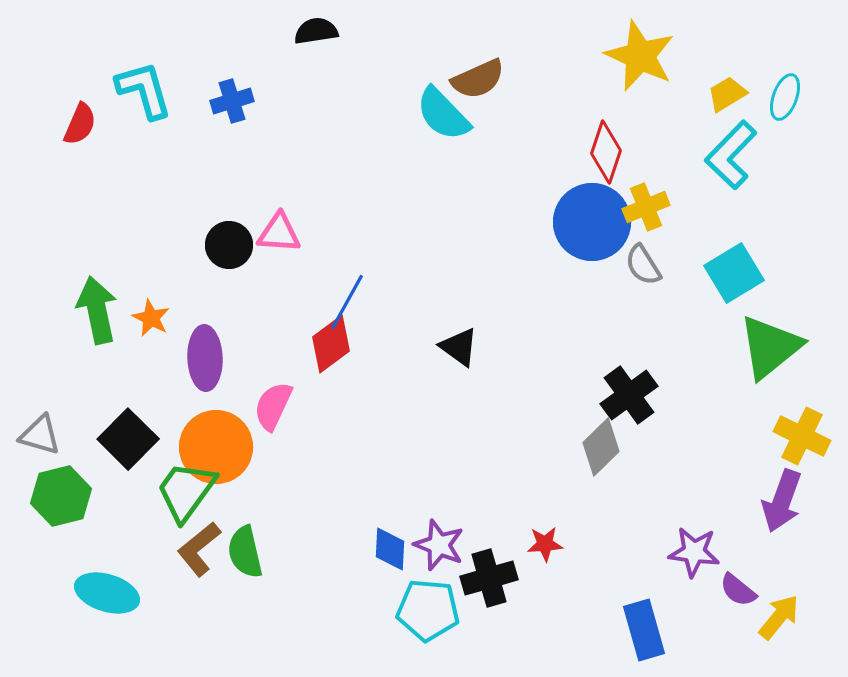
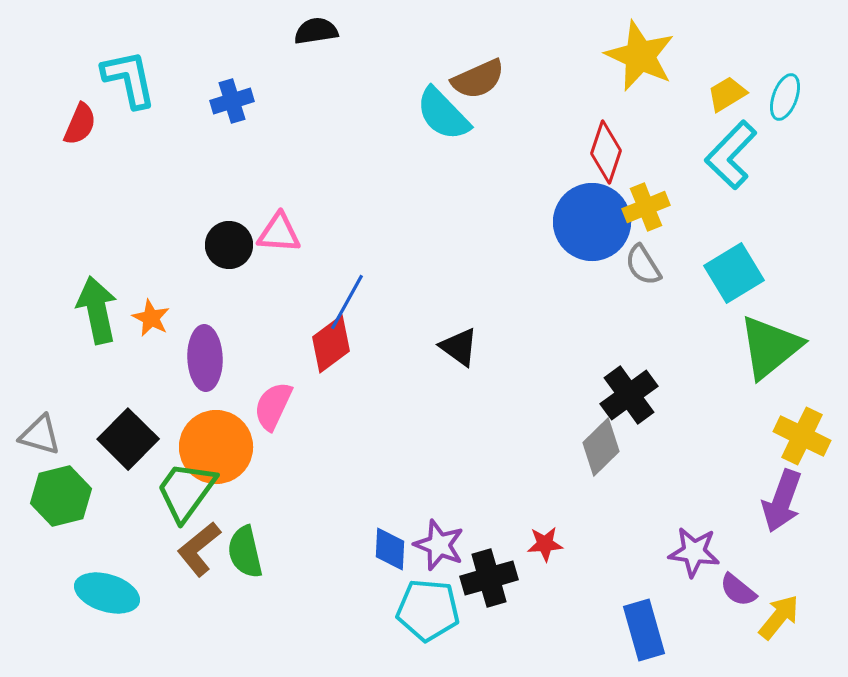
cyan L-shape at (144, 90): moved 15 px left, 11 px up; rotated 4 degrees clockwise
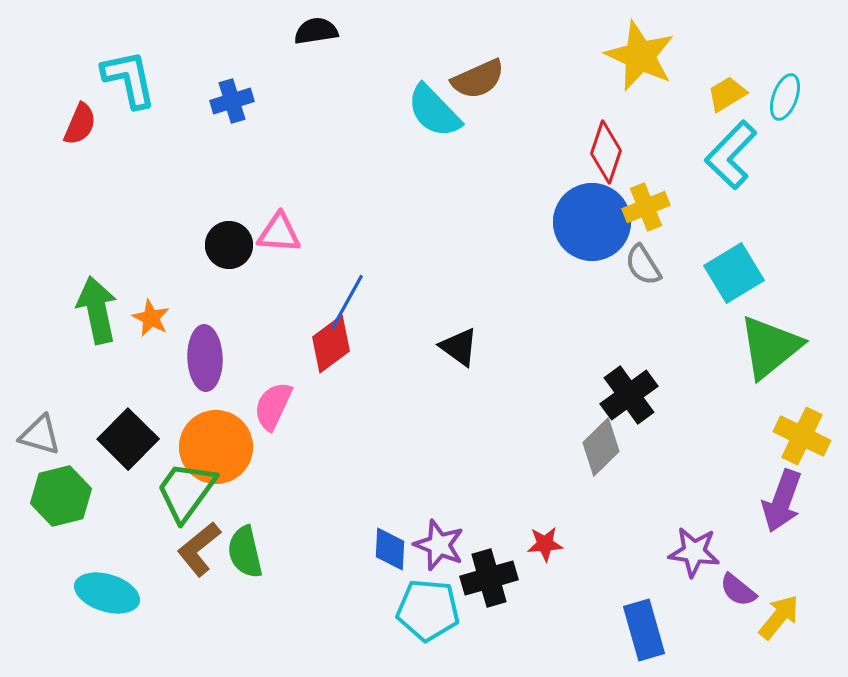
cyan semicircle at (443, 114): moved 9 px left, 3 px up
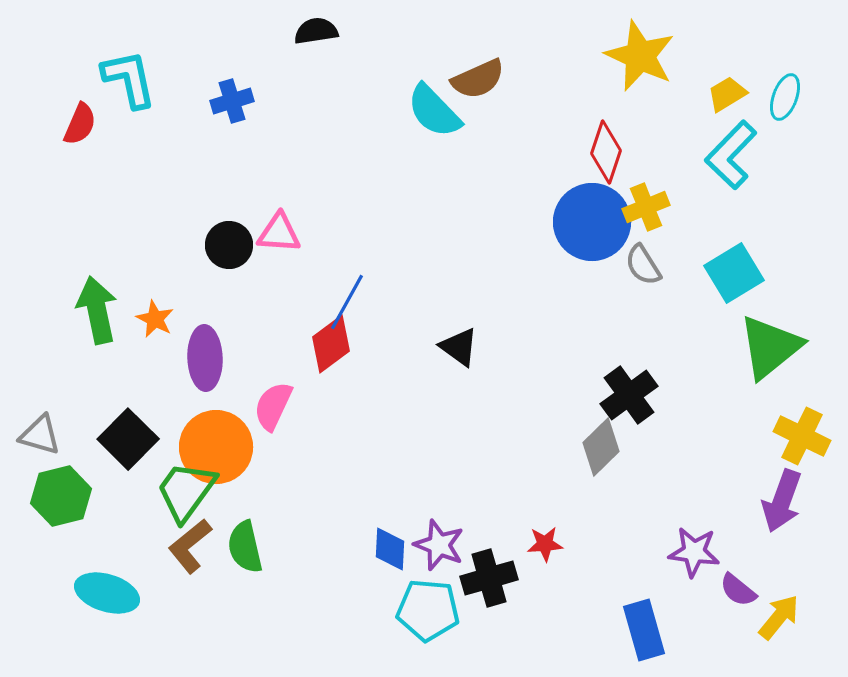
orange star at (151, 318): moved 4 px right, 1 px down
brown L-shape at (199, 549): moved 9 px left, 3 px up
green semicircle at (245, 552): moved 5 px up
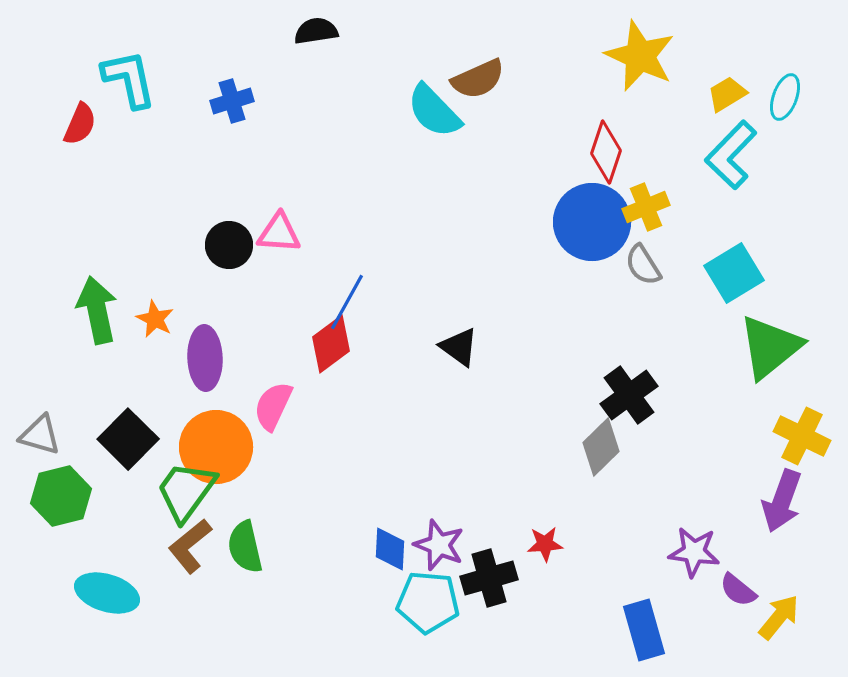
cyan pentagon at (428, 610): moved 8 px up
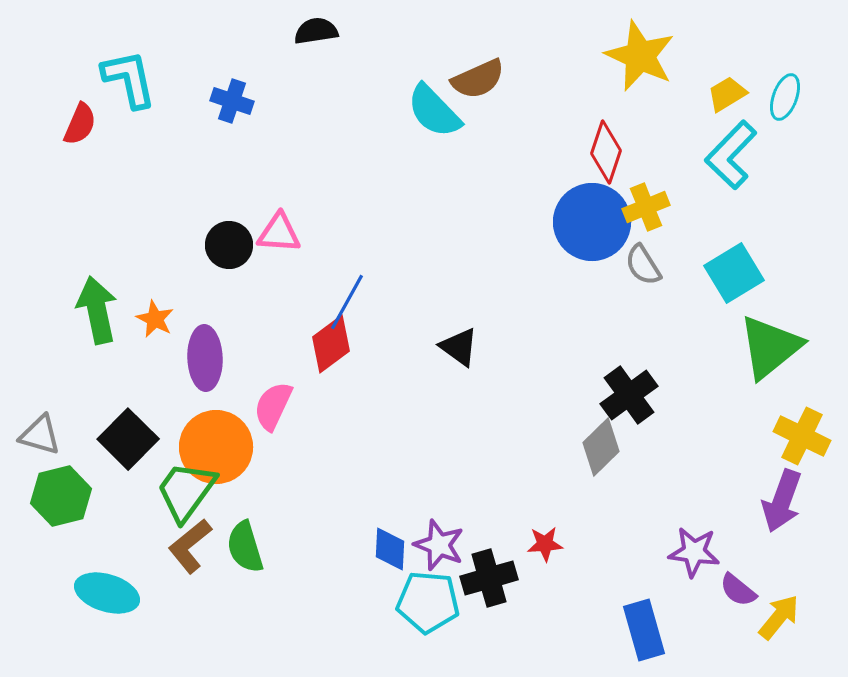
blue cross at (232, 101): rotated 36 degrees clockwise
green semicircle at (245, 547): rotated 4 degrees counterclockwise
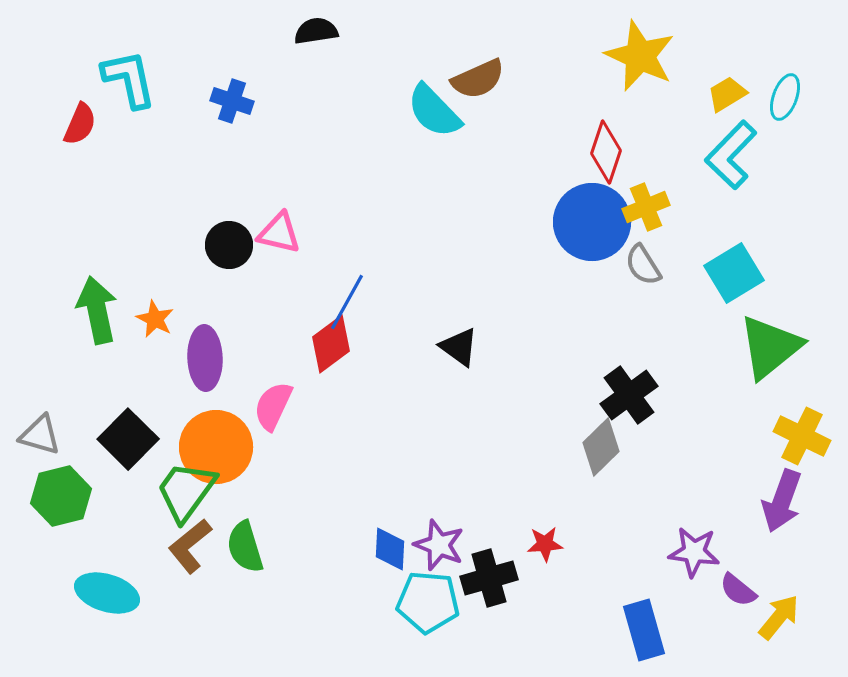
pink triangle at (279, 233): rotated 9 degrees clockwise
